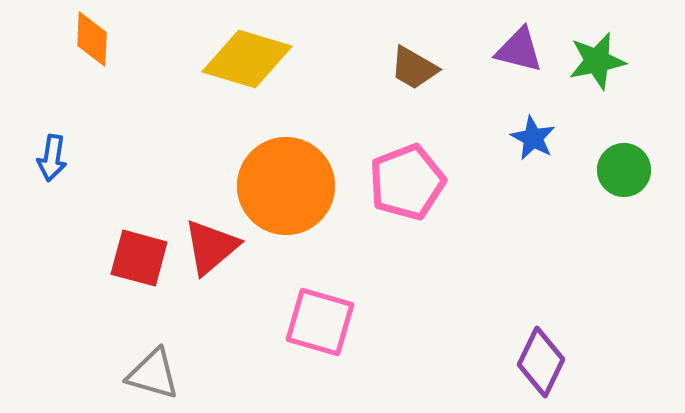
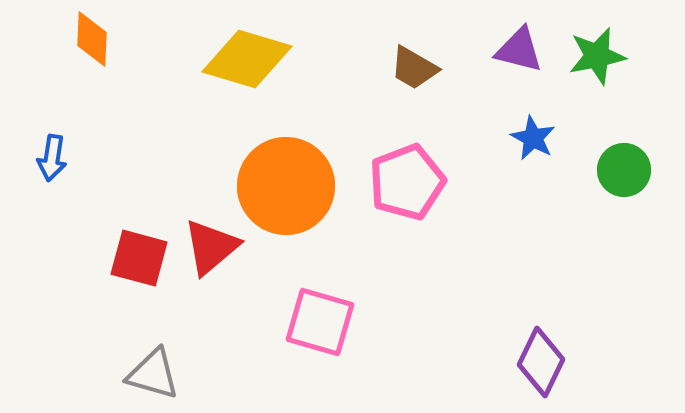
green star: moved 5 px up
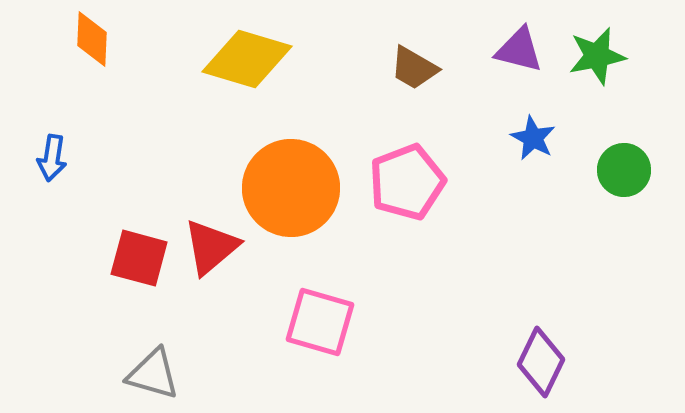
orange circle: moved 5 px right, 2 px down
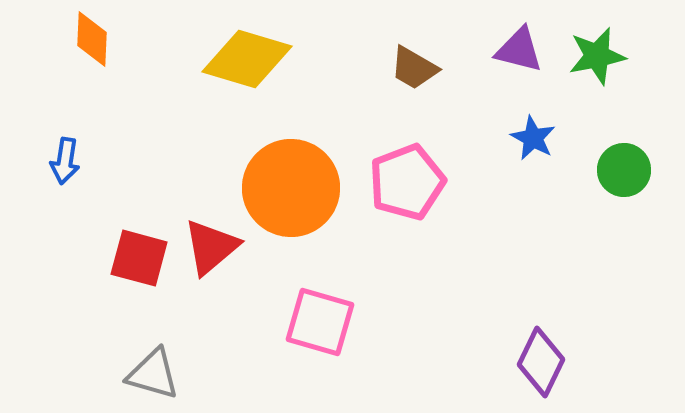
blue arrow: moved 13 px right, 3 px down
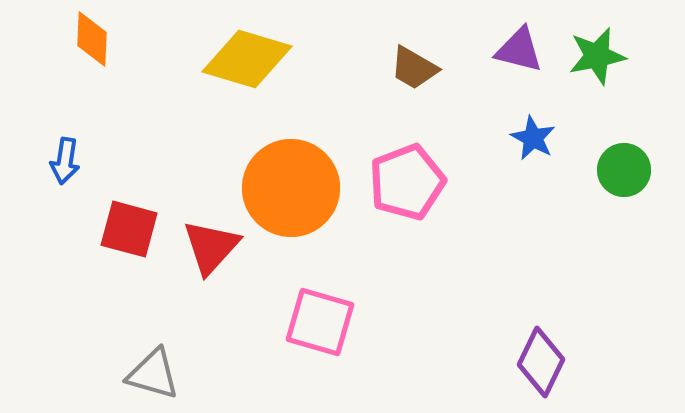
red triangle: rotated 8 degrees counterclockwise
red square: moved 10 px left, 29 px up
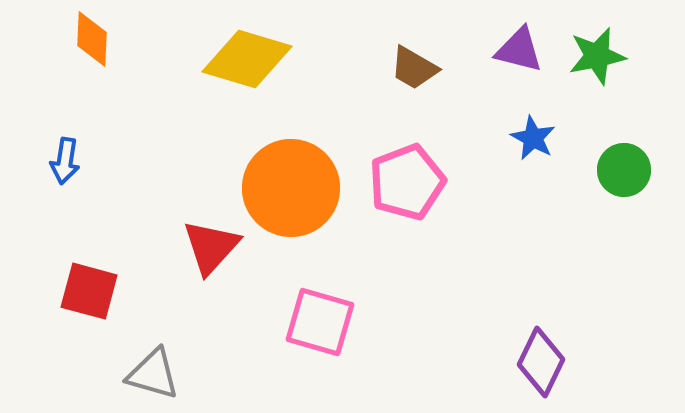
red square: moved 40 px left, 62 px down
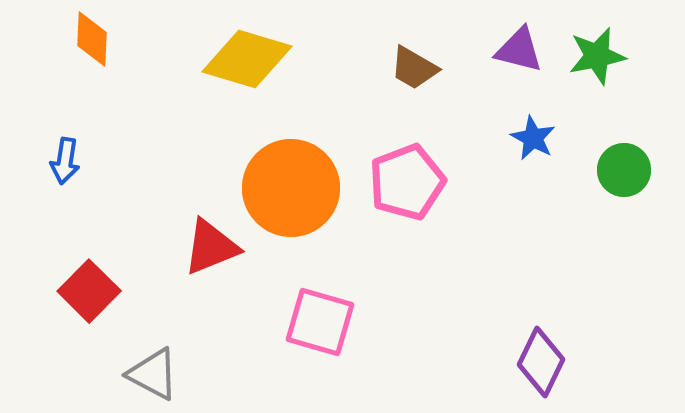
red triangle: rotated 26 degrees clockwise
red square: rotated 30 degrees clockwise
gray triangle: rotated 12 degrees clockwise
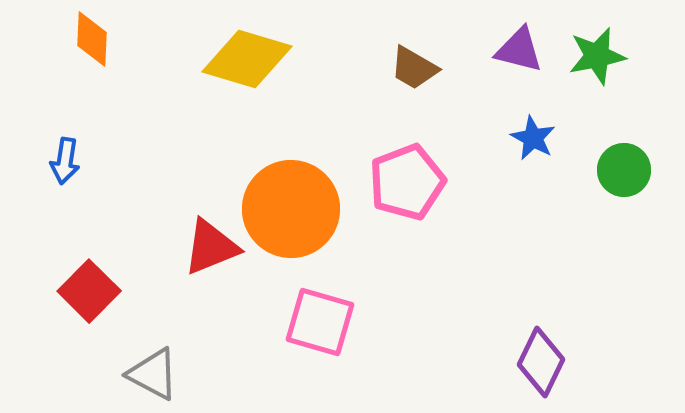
orange circle: moved 21 px down
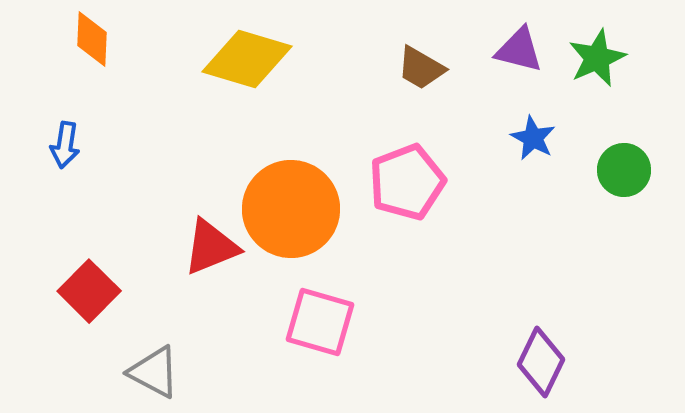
green star: moved 2 px down; rotated 12 degrees counterclockwise
brown trapezoid: moved 7 px right
blue arrow: moved 16 px up
gray triangle: moved 1 px right, 2 px up
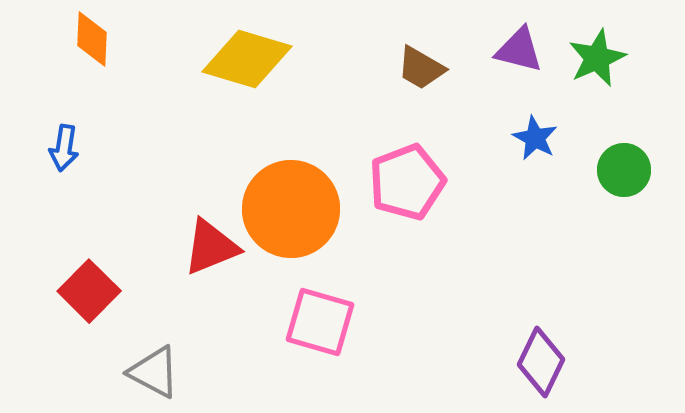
blue star: moved 2 px right
blue arrow: moved 1 px left, 3 px down
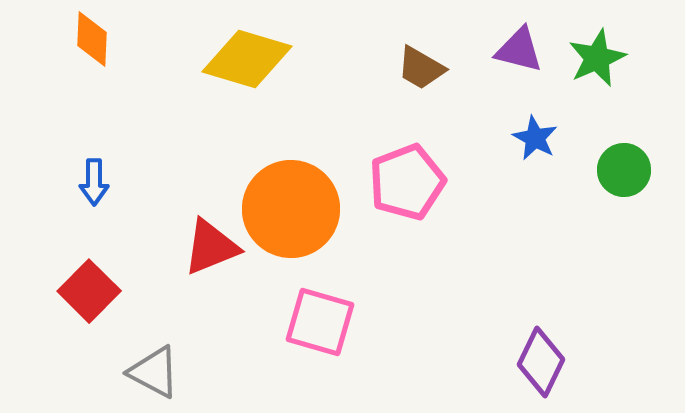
blue arrow: moved 30 px right, 34 px down; rotated 9 degrees counterclockwise
